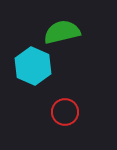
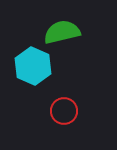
red circle: moved 1 px left, 1 px up
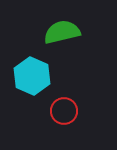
cyan hexagon: moved 1 px left, 10 px down
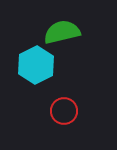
cyan hexagon: moved 4 px right, 11 px up; rotated 9 degrees clockwise
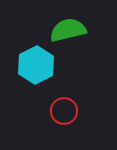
green semicircle: moved 6 px right, 2 px up
